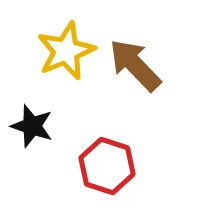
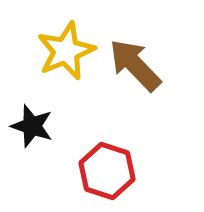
red hexagon: moved 5 px down
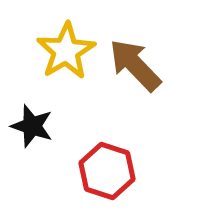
yellow star: rotated 8 degrees counterclockwise
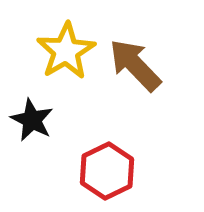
black star: moved 6 px up; rotated 9 degrees clockwise
red hexagon: rotated 16 degrees clockwise
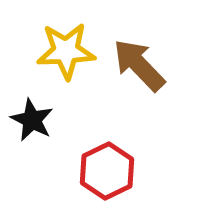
yellow star: rotated 28 degrees clockwise
brown arrow: moved 4 px right
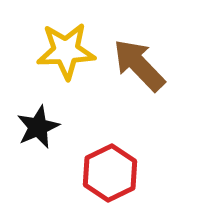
black star: moved 6 px right, 7 px down; rotated 21 degrees clockwise
red hexagon: moved 3 px right, 2 px down
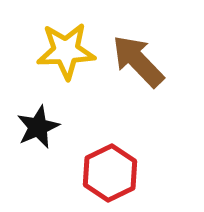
brown arrow: moved 1 px left, 4 px up
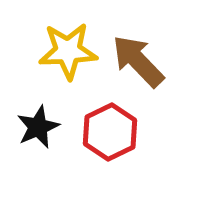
yellow star: moved 2 px right
red hexagon: moved 41 px up
